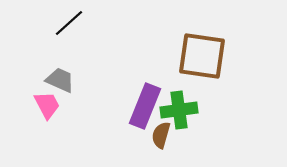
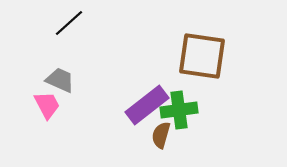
purple rectangle: moved 2 px right, 1 px up; rotated 30 degrees clockwise
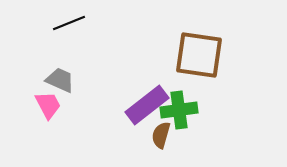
black line: rotated 20 degrees clockwise
brown square: moved 3 px left, 1 px up
pink trapezoid: moved 1 px right
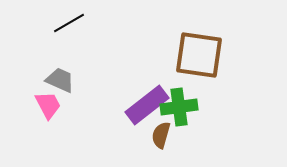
black line: rotated 8 degrees counterclockwise
green cross: moved 3 px up
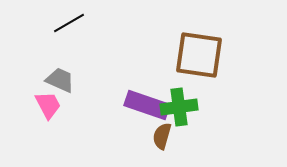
purple rectangle: rotated 57 degrees clockwise
brown semicircle: moved 1 px right, 1 px down
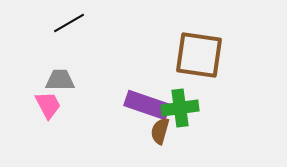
gray trapezoid: rotated 24 degrees counterclockwise
green cross: moved 1 px right, 1 px down
brown semicircle: moved 2 px left, 5 px up
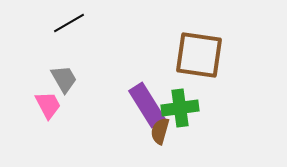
gray trapezoid: moved 4 px right, 1 px up; rotated 60 degrees clockwise
purple rectangle: rotated 39 degrees clockwise
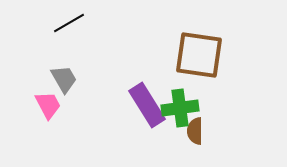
brown semicircle: moved 35 px right; rotated 16 degrees counterclockwise
